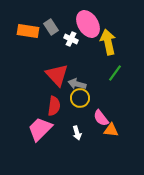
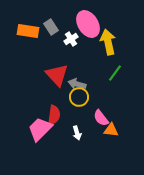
white cross: rotated 32 degrees clockwise
yellow circle: moved 1 px left, 1 px up
red semicircle: moved 9 px down
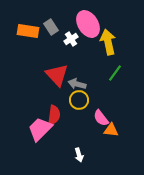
yellow circle: moved 3 px down
white arrow: moved 2 px right, 22 px down
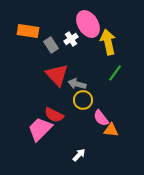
gray rectangle: moved 18 px down
yellow circle: moved 4 px right
red semicircle: rotated 108 degrees clockwise
white arrow: rotated 120 degrees counterclockwise
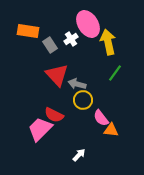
gray rectangle: moved 1 px left
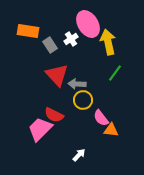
gray arrow: rotated 12 degrees counterclockwise
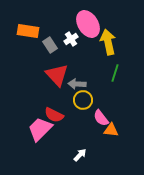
green line: rotated 18 degrees counterclockwise
white arrow: moved 1 px right
